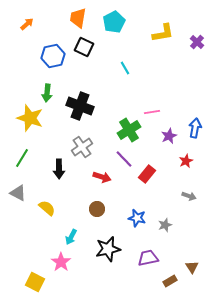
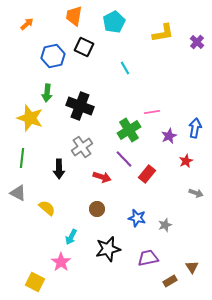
orange trapezoid: moved 4 px left, 2 px up
green line: rotated 24 degrees counterclockwise
gray arrow: moved 7 px right, 3 px up
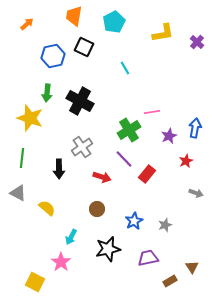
black cross: moved 5 px up; rotated 8 degrees clockwise
blue star: moved 3 px left, 3 px down; rotated 30 degrees clockwise
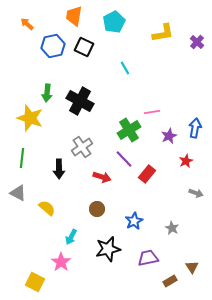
orange arrow: rotated 96 degrees counterclockwise
blue hexagon: moved 10 px up
gray star: moved 7 px right, 3 px down; rotated 24 degrees counterclockwise
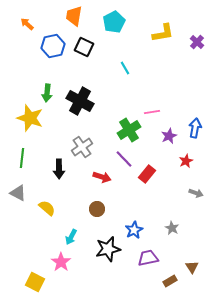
blue star: moved 9 px down
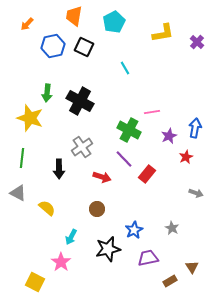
orange arrow: rotated 88 degrees counterclockwise
green cross: rotated 30 degrees counterclockwise
red star: moved 4 px up
